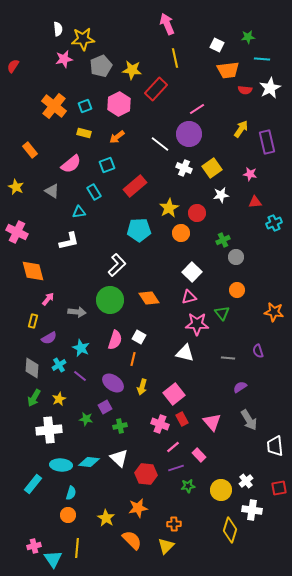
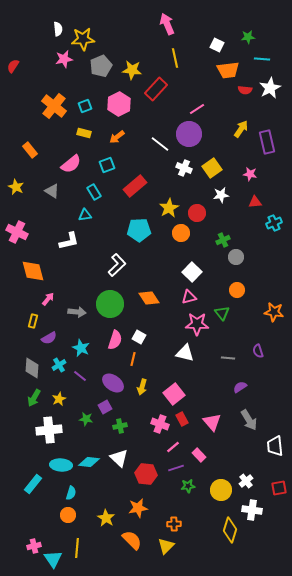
cyan triangle at (79, 212): moved 6 px right, 3 px down
green circle at (110, 300): moved 4 px down
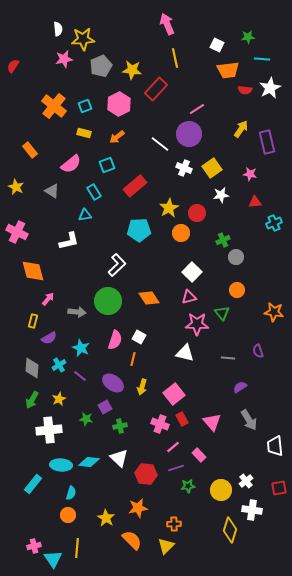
green circle at (110, 304): moved 2 px left, 3 px up
green arrow at (34, 398): moved 2 px left, 2 px down
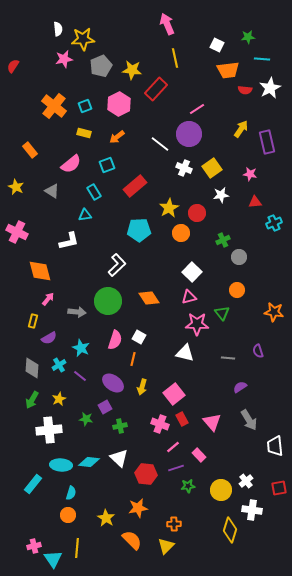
gray circle at (236, 257): moved 3 px right
orange diamond at (33, 271): moved 7 px right
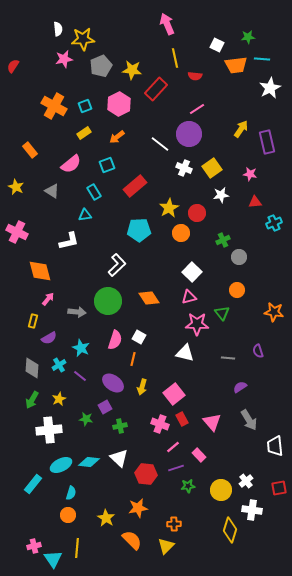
orange trapezoid at (228, 70): moved 8 px right, 5 px up
red semicircle at (245, 90): moved 50 px left, 14 px up
orange cross at (54, 106): rotated 10 degrees counterclockwise
yellow rectangle at (84, 133): rotated 48 degrees counterclockwise
cyan ellipse at (61, 465): rotated 30 degrees counterclockwise
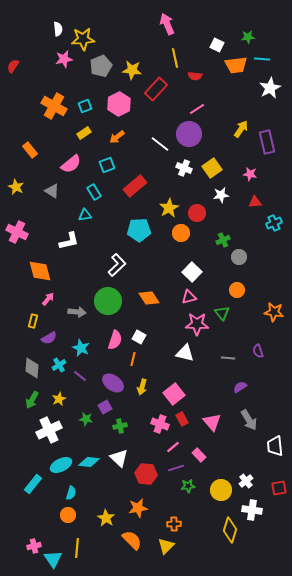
white cross at (49, 430): rotated 20 degrees counterclockwise
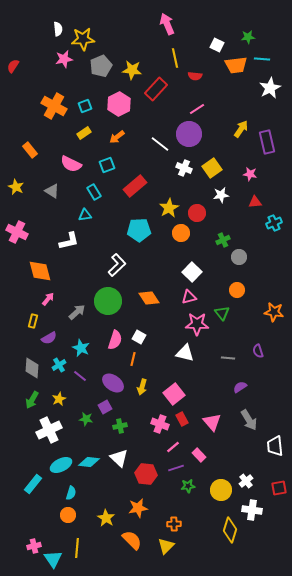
pink semicircle at (71, 164): rotated 65 degrees clockwise
gray arrow at (77, 312): rotated 48 degrees counterclockwise
